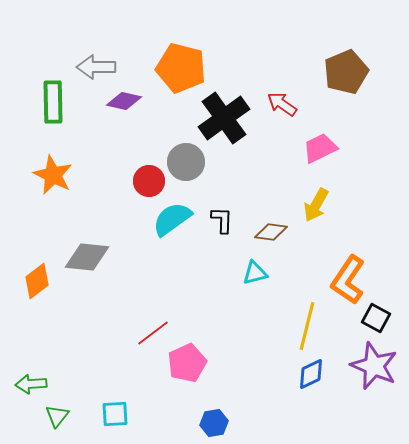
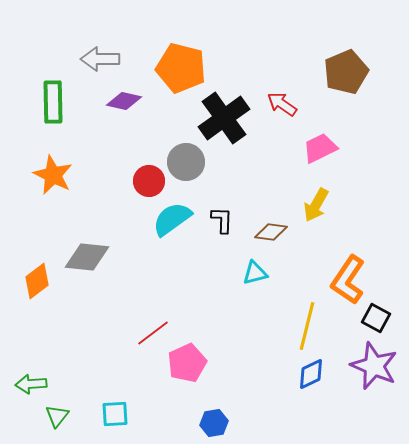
gray arrow: moved 4 px right, 8 px up
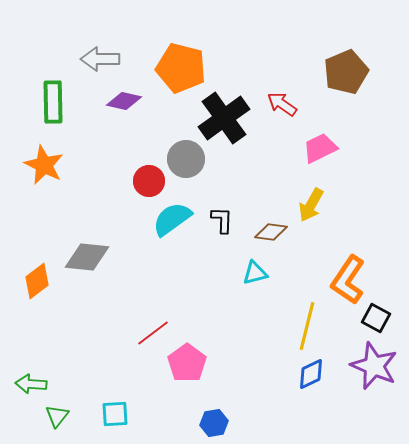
gray circle: moved 3 px up
orange star: moved 9 px left, 10 px up
yellow arrow: moved 5 px left
pink pentagon: rotated 12 degrees counterclockwise
green arrow: rotated 8 degrees clockwise
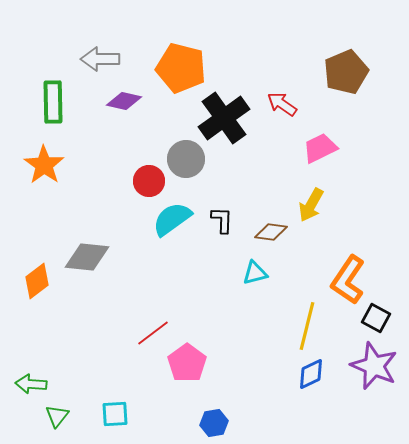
orange star: rotated 9 degrees clockwise
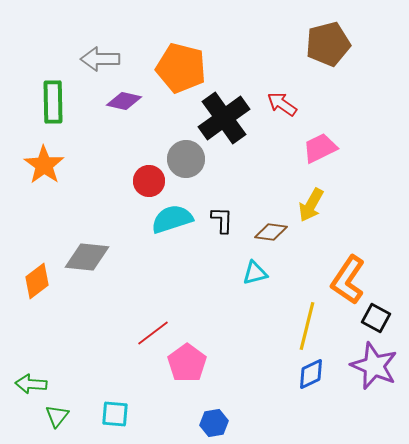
brown pentagon: moved 18 px left, 28 px up; rotated 9 degrees clockwise
cyan semicircle: rotated 18 degrees clockwise
cyan square: rotated 8 degrees clockwise
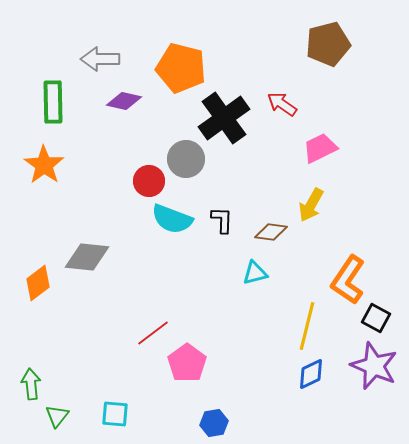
cyan semicircle: rotated 141 degrees counterclockwise
orange diamond: moved 1 px right, 2 px down
green arrow: rotated 80 degrees clockwise
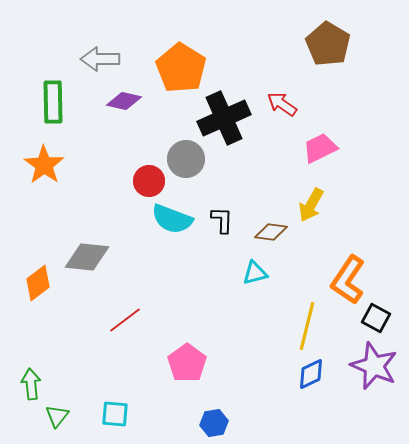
brown pentagon: rotated 27 degrees counterclockwise
orange pentagon: rotated 18 degrees clockwise
black cross: rotated 12 degrees clockwise
red line: moved 28 px left, 13 px up
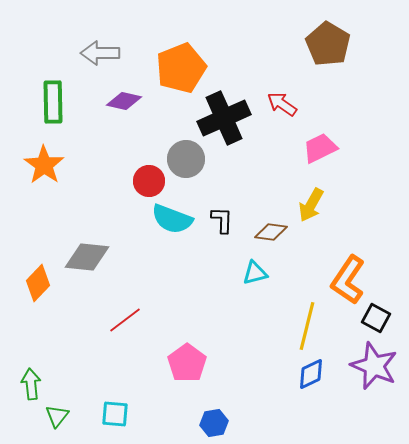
gray arrow: moved 6 px up
orange pentagon: rotated 18 degrees clockwise
orange diamond: rotated 9 degrees counterclockwise
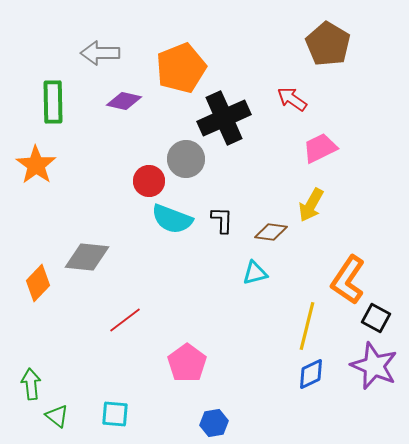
red arrow: moved 10 px right, 5 px up
orange star: moved 8 px left
green triangle: rotated 30 degrees counterclockwise
